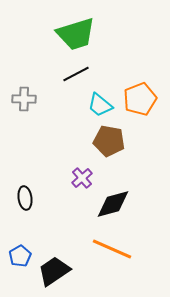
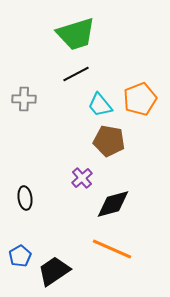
cyan trapezoid: rotated 12 degrees clockwise
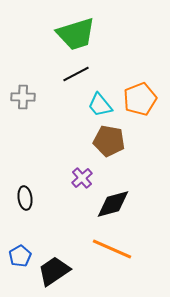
gray cross: moved 1 px left, 2 px up
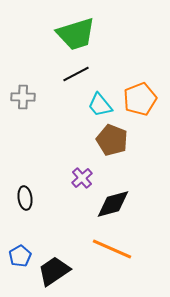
brown pentagon: moved 3 px right, 1 px up; rotated 12 degrees clockwise
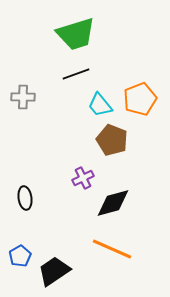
black line: rotated 8 degrees clockwise
purple cross: moved 1 px right; rotated 15 degrees clockwise
black diamond: moved 1 px up
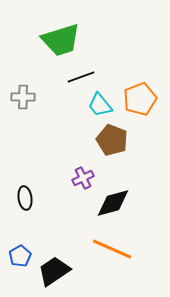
green trapezoid: moved 15 px left, 6 px down
black line: moved 5 px right, 3 px down
